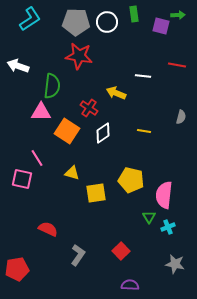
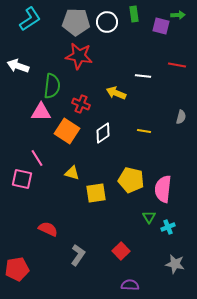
red cross: moved 8 px left, 4 px up; rotated 12 degrees counterclockwise
pink semicircle: moved 1 px left, 6 px up
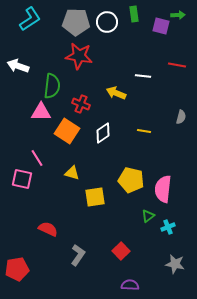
yellow square: moved 1 px left, 4 px down
green triangle: moved 1 px left, 1 px up; rotated 24 degrees clockwise
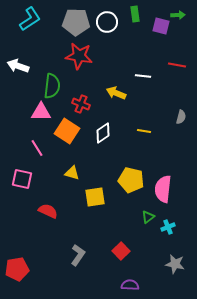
green rectangle: moved 1 px right
pink line: moved 10 px up
green triangle: moved 1 px down
red semicircle: moved 18 px up
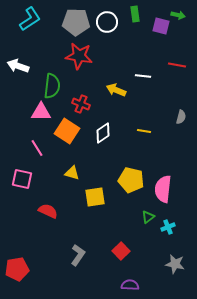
green arrow: rotated 16 degrees clockwise
yellow arrow: moved 3 px up
